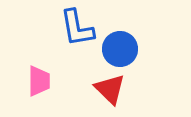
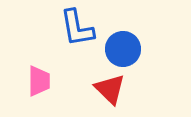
blue circle: moved 3 px right
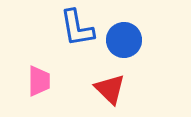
blue circle: moved 1 px right, 9 px up
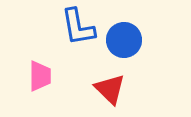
blue L-shape: moved 1 px right, 1 px up
pink trapezoid: moved 1 px right, 5 px up
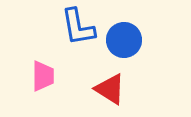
pink trapezoid: moved 3 px right
red triangle: rotated 12 degrees counterclockwise
